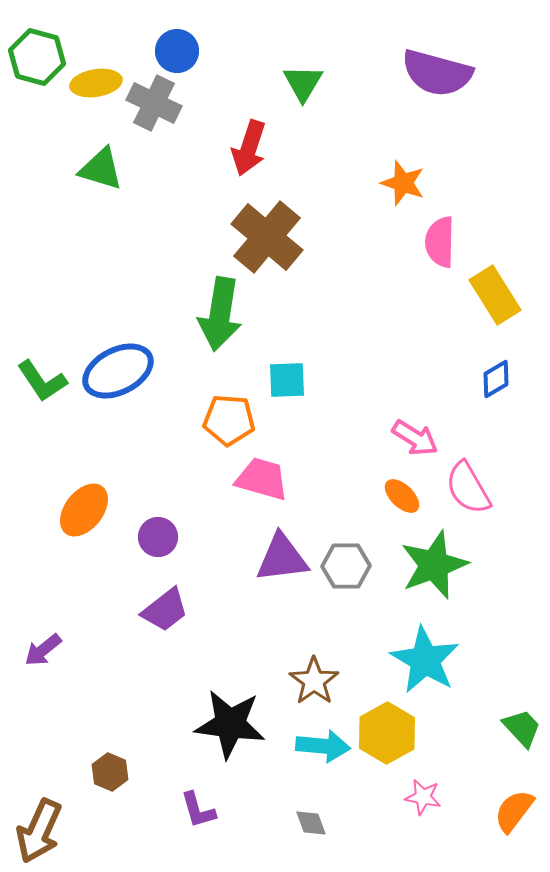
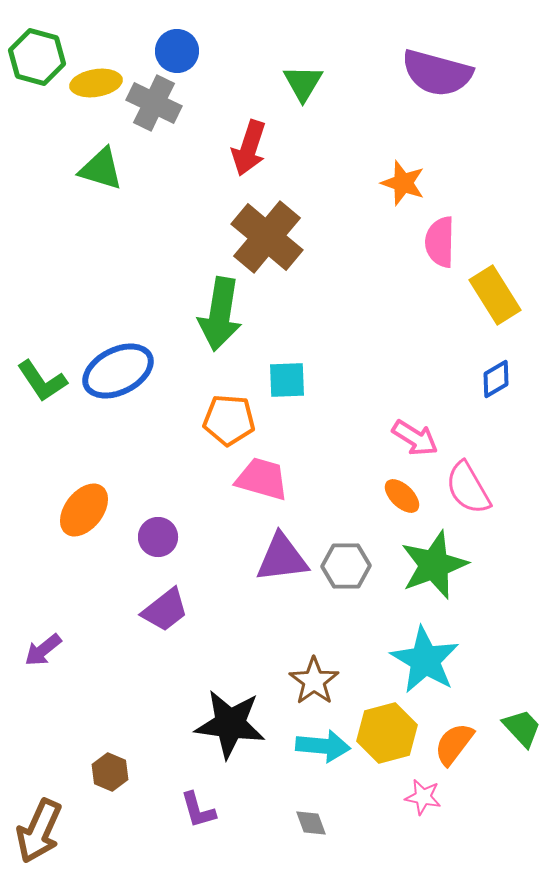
yellow hexagon at (387, 733): rotated 14 degrees clockwise
orange semicircle at (514, 811): moved 60 px left, 67 px up
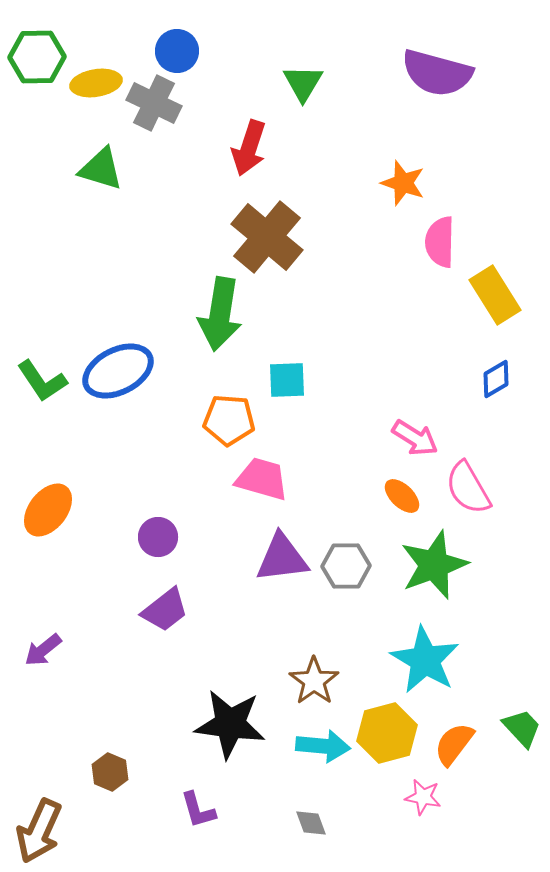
green hexagon at (37, 57): rotated 16 degrees counterclockwise
orange ellipse at (84, 510): moved 36 px left
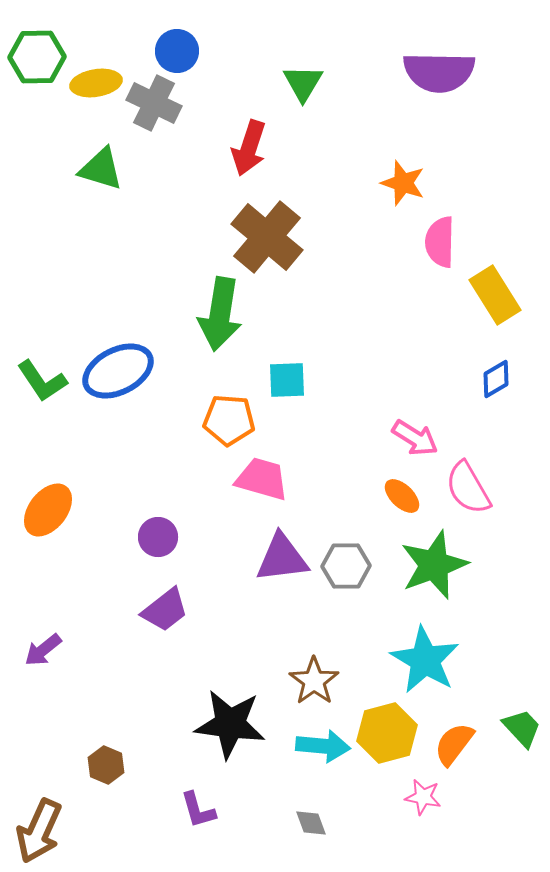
purple semicircle at (437, 73): moved 2 px right, 1 px up; rotated 14 degrees counterclockwise
brown hexagon at (110, 772): moved 4 px left, 7 px up
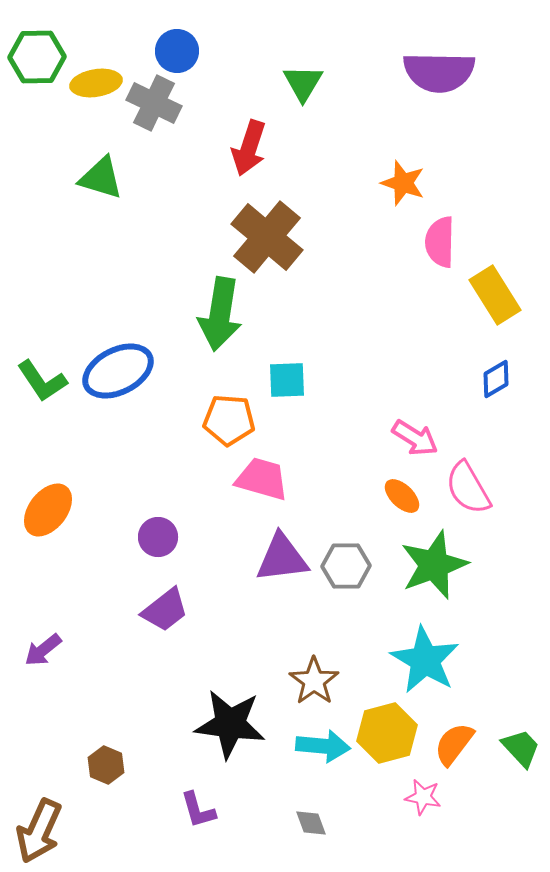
green triangle at (101, 169): moved 9 px down
green trapezoid at (522, 728): moved 1 px left, 20 px down
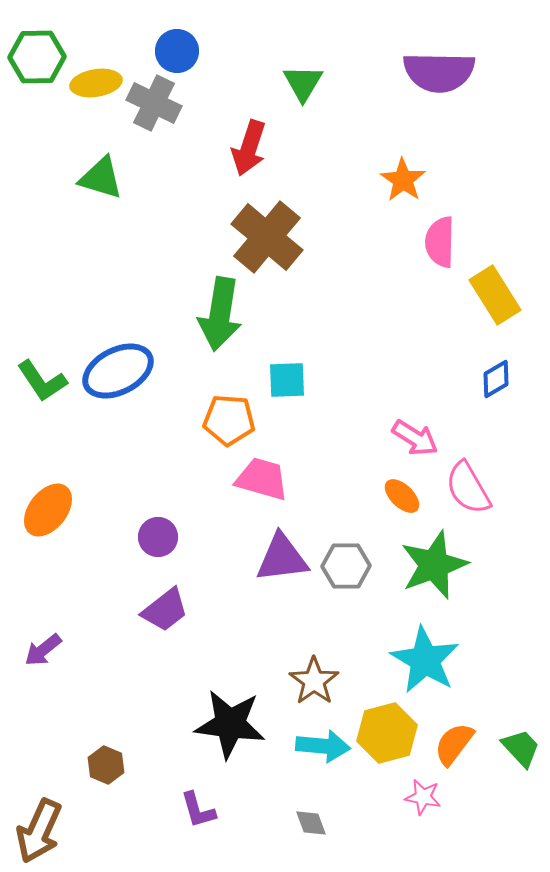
orange star at (403, 183): moved 3 px up; rotated 15 degrees clockwise
